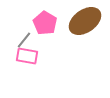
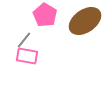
pink pentagon: moved 8 px up
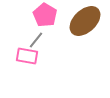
brown ellipse: rotated 8 degrees counterclockwise
gray line: moved 12 px right
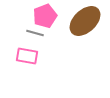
pink pentagon: moved 1 px down; rotated 20 degrees clockwise
gray line: moved 1 px left, 7 px up; rotated 66 degrees clockwise
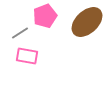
brown ellipse: moved 2 px right, 1 px down
gray line: moved 15 px left; rotated 48 degrees counterclockwise
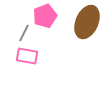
brown ellipse: rotated 24 degrees counterclockwise
gray line: moved 4 px right; rotated 30 degrees counterclockwise
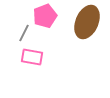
pink rectangle: moved 5 px right, 1 px down
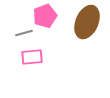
gray line: rotated 48 degrees clockwise
pink rectangle: rotated 15 degrees counterclockwise
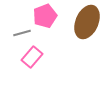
gray line: moved 2 px left
pink rectangle: rotated 45 degrees counterclockwise
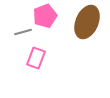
gray line: moved 1 px right, 1 px up
pink rectangle: moved 4 px right, 1 px down; rotated 20 degrees counterclockwise
